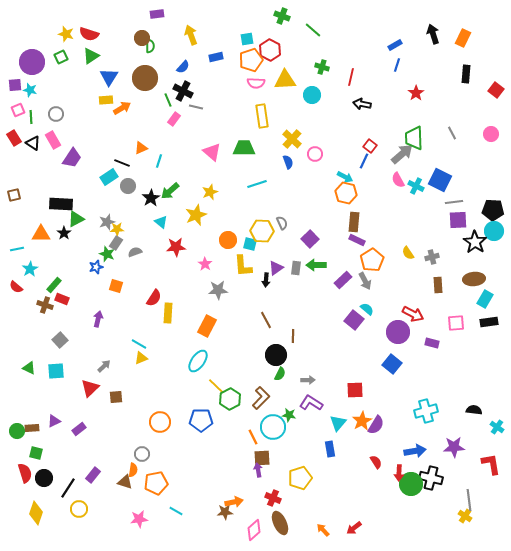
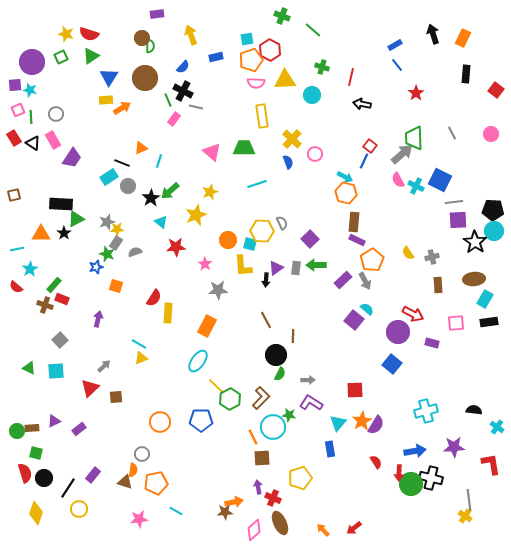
blue line at (397, 65): rotated 56 degrees counterclockwise
purple arrow at (258, 470): moved 17 px down
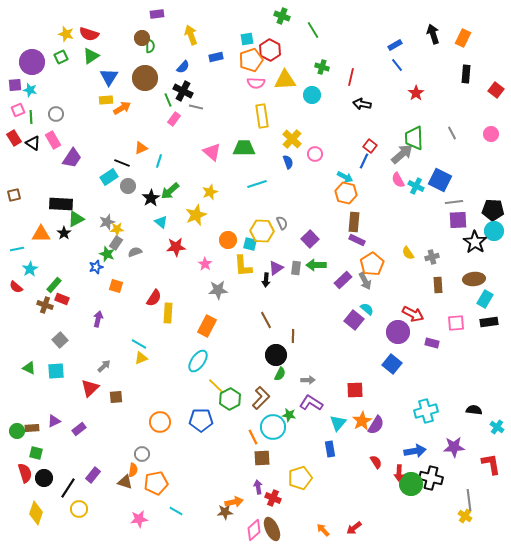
green line at (313, 30): rotated 18 degrees clockwise
orange pentagon at (372, 260): moved 4 px down
brown ellipse at (280, 523): moved 8 px left, 6 px down
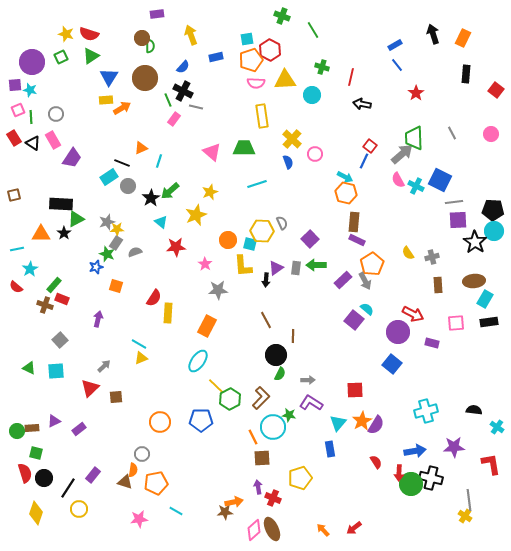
brown ellipse at (474, 279): moved 2 px down
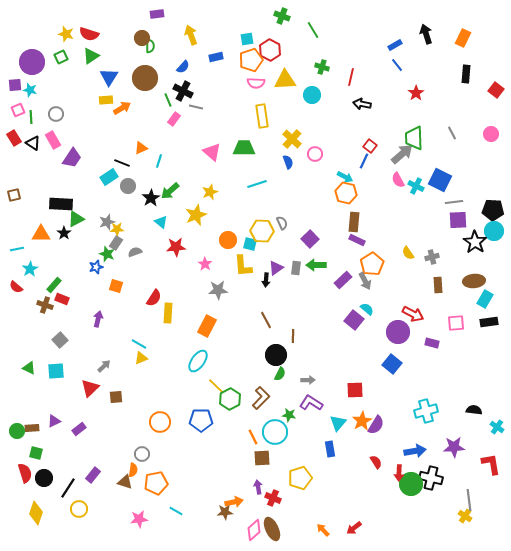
black arrow at (433, 34): moved 7 px left
cyan circle at (273, 427): moved 2 px right, 5 px down
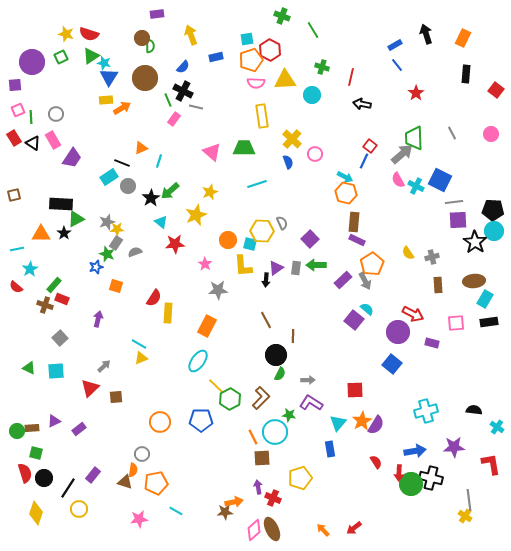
cyan star at (30, 90): moved 74 px right, 27 px up
red star at (176, 247): moved 1 px left, 3 px up
gray square at (60, 340): moved 2 px up
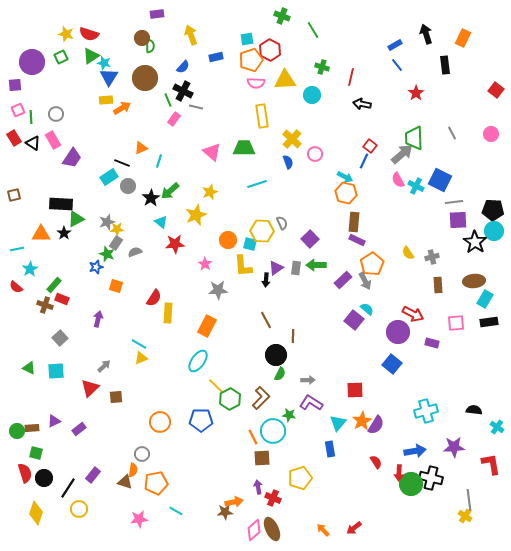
black rectangle at (466, 74): moved 21 px left, 9 px up; rotated 12 degrees counterclockwise
cyan circle at (275, 432): moved 2 px left, 1 px up
